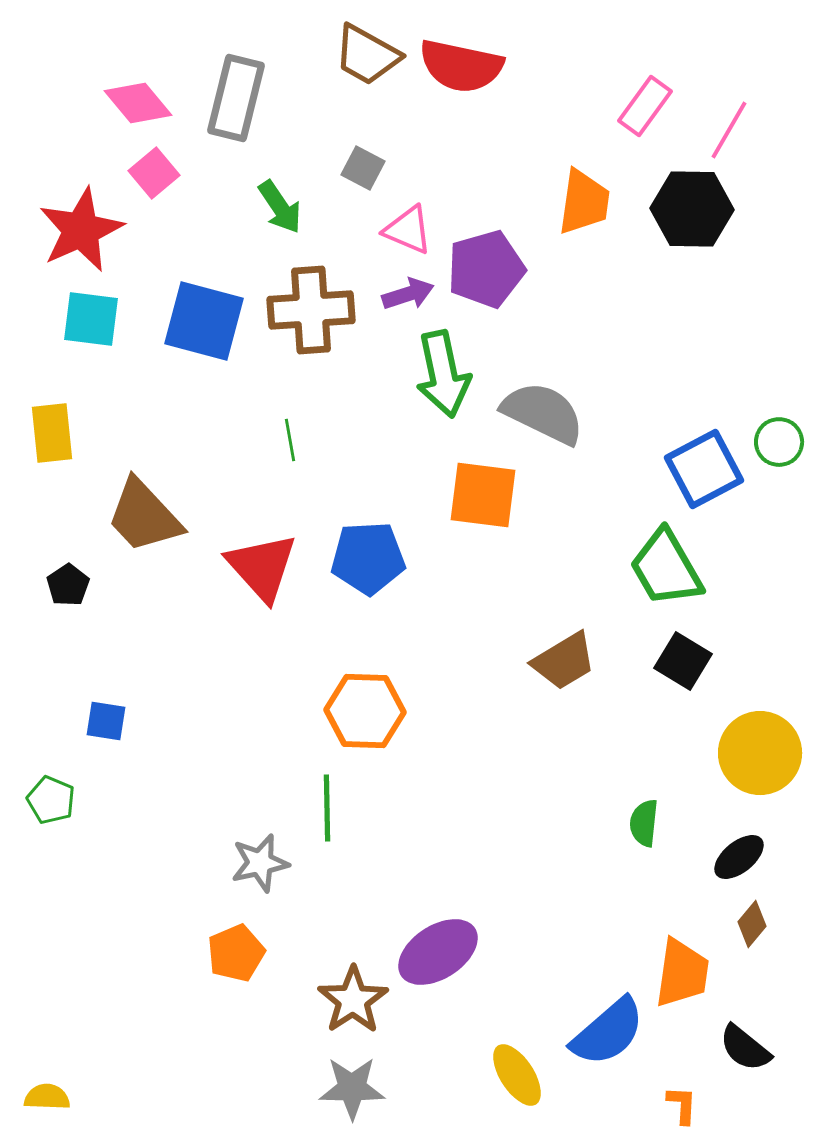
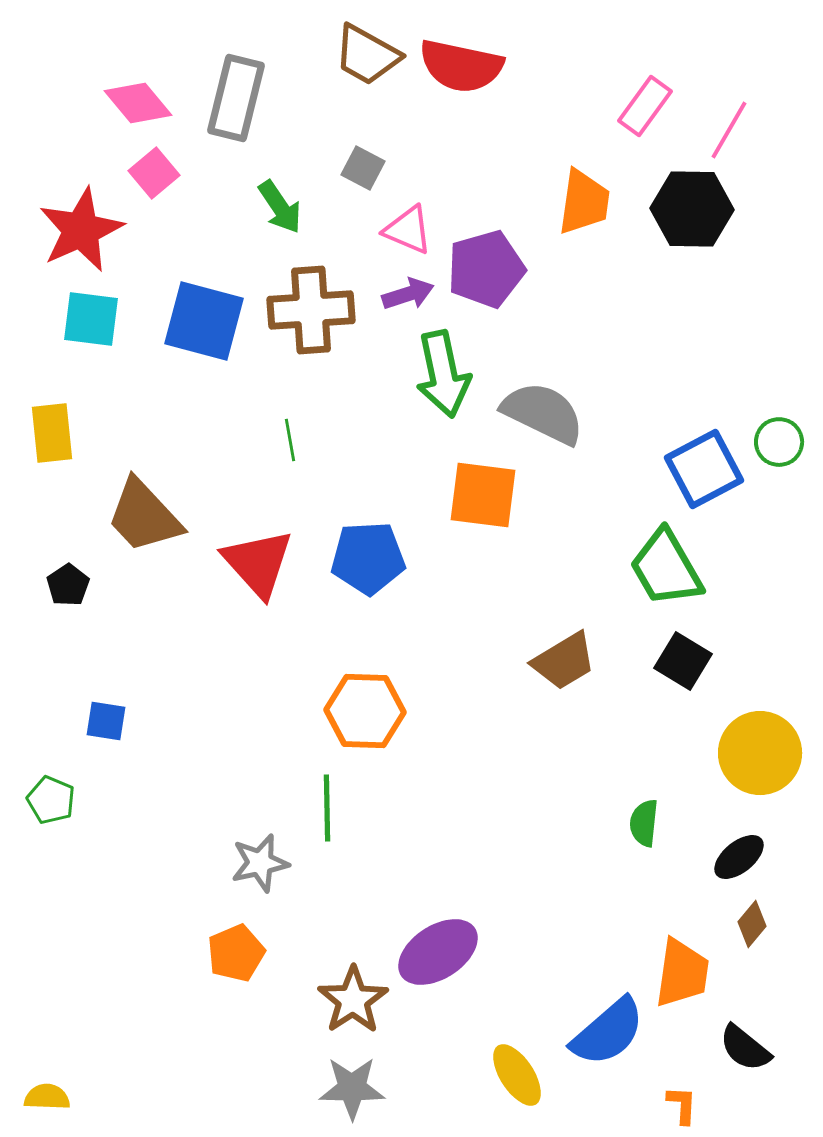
red triangle at (262, 567): moved 4 px left, 4 px up
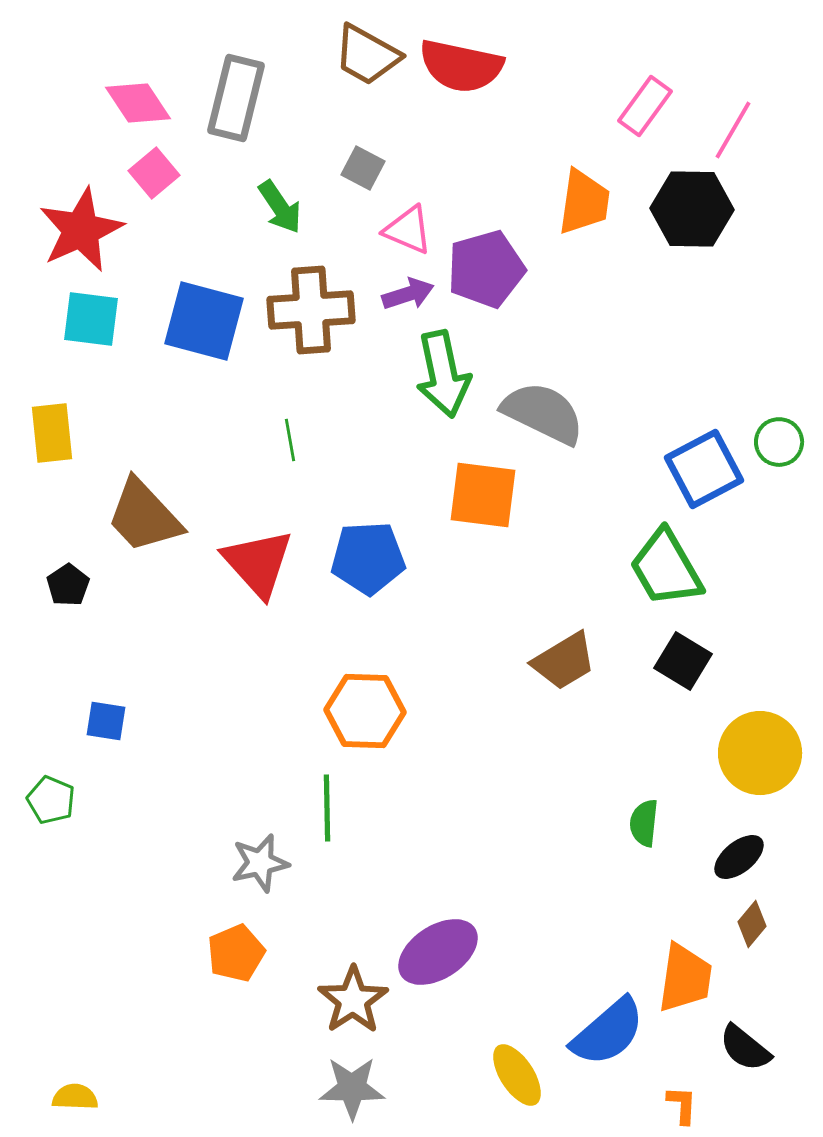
pink diamond at (138, 103): rotated 6 degrees clockwise
pink line at (729, 130): moved 4 px right
orange trapezoid at (682, 973): moved 3 px right, 5 px down
yellow semicircle at (47, 1097): moved 28 px right
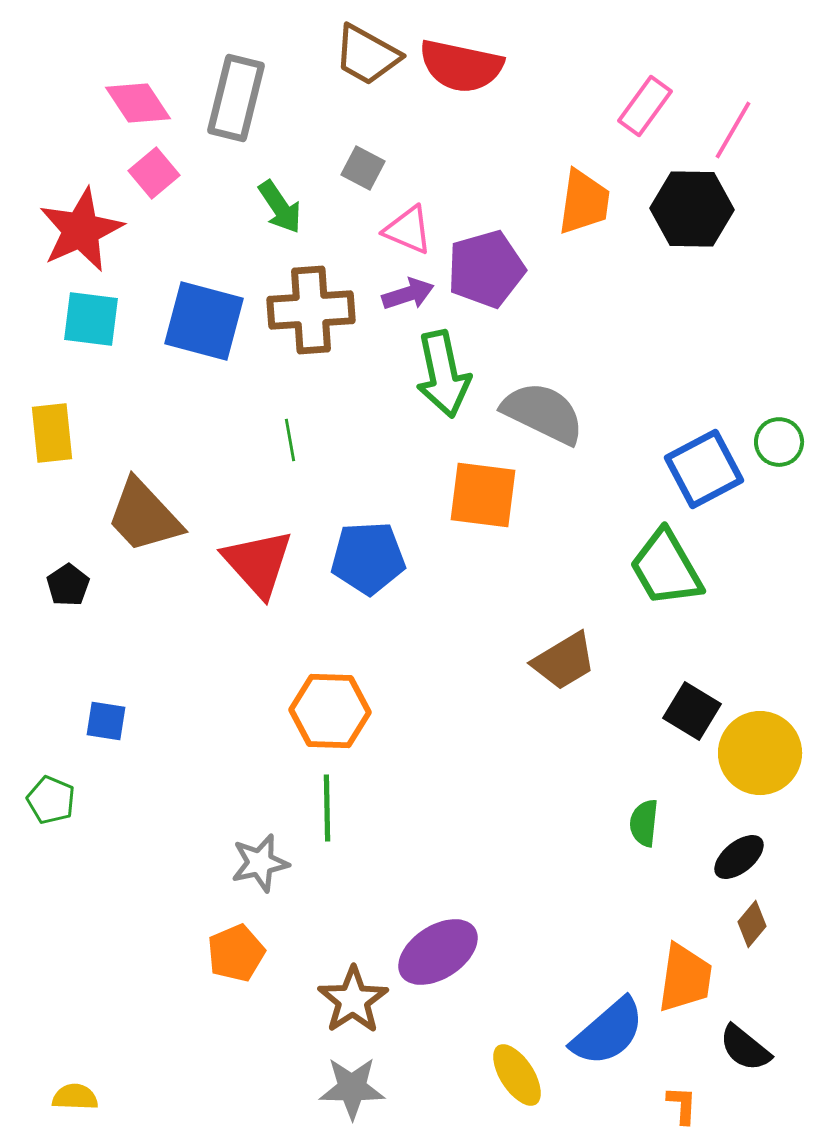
black square at (683, 661): moved 9 px right, 50 px down
orange hexagon at (365, 711): moved 35 px left
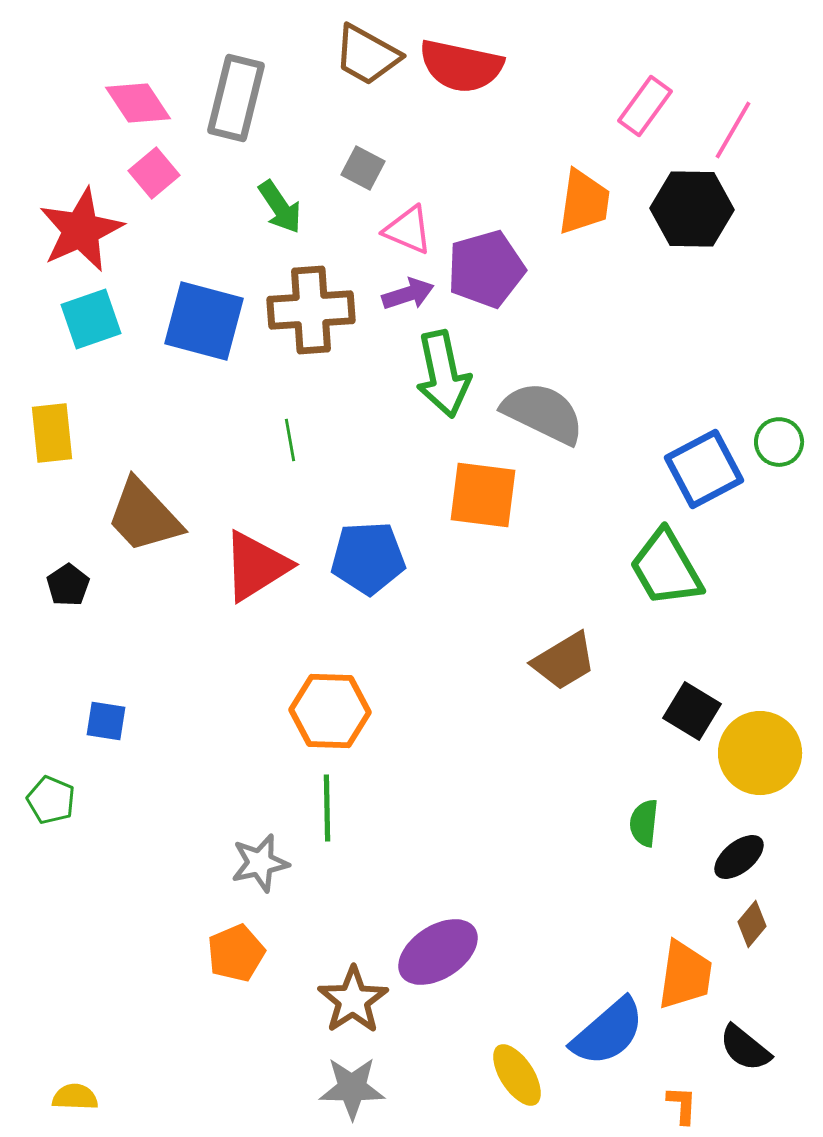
cyan square at (91, 319): rotated 26 degrees counterclockwise
red triangle at (258, 563): moved 2 px left, 3 px down; rotated 40 degrees clockwise
orange trapezoid at (685, 978): moved 3 px up
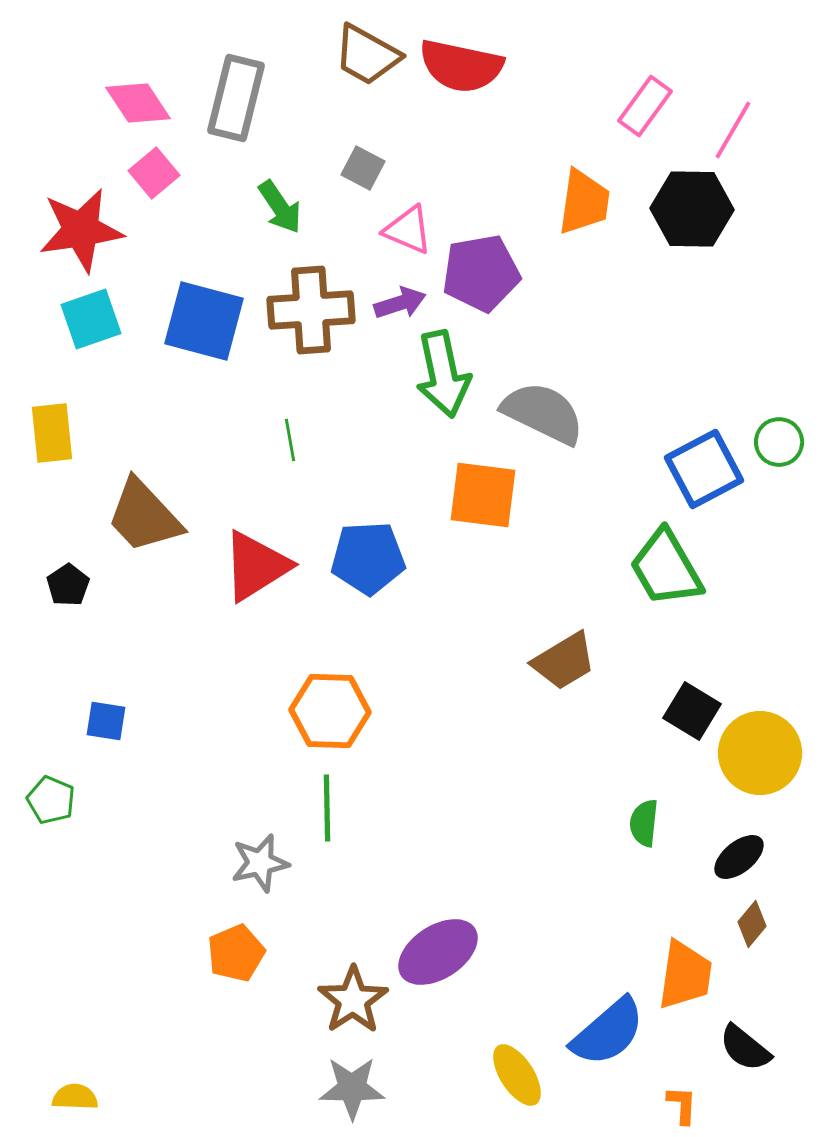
red star at (81, 230): rotated 16 degrees clockwise
purple pentagon at (486, 269): moved 5 px left, 4 px down; rotated 6 degrees clockwise
purple arrow at (408, 294): moved 8 px left, 9 px down
